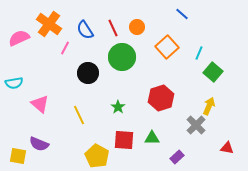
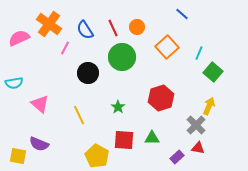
red triangle: moved 29 px left
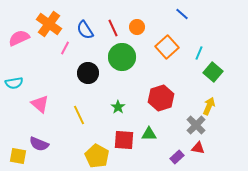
green triangle: moved 3 px left, 4 px up
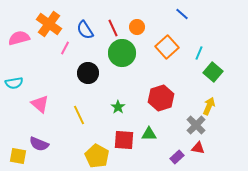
pink semicircle: rotated 10 degrees clockwise
green circle: moved 4 px up
